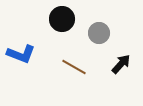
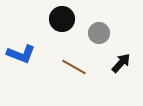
black arrow: moved 1 px up
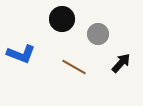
gray circle: moved 1 px left, 1 px down
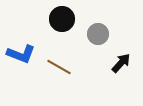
brown line: moved 15 px left
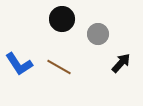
blue L-shape: moved 2 px left, 10 px down; rotated 36 degrees clockwise
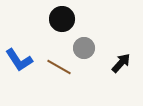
gray circle: moved 14 px left, 14 px down
blue L-shape: moved 4 px up
